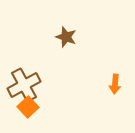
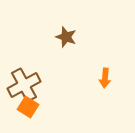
orange arrow: moved 10 px left, 6 px up
orange square: rotated 15 degrees counterclockwise
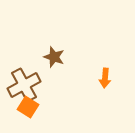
brown star: moved 12 px left, 20 px down
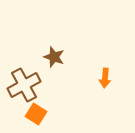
orange square: moved 8 px right, 7 px down
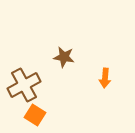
brown star: moved 10 px right; rotated 10 degrees counterclockwise
orange square: moved 1 px left, 1 px down
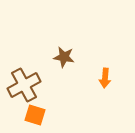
orange square: rotated 15 degrees counterclockwise
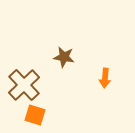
brown cross: rotated 16 degrees counterclockwise
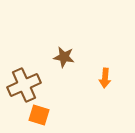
brown cross: rotated 20 degrees clockwise
orange square: moved 4 px right
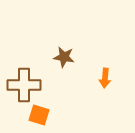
brown cross: rotated 24 degrees clockwise
